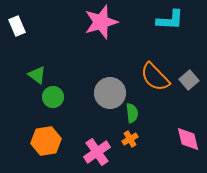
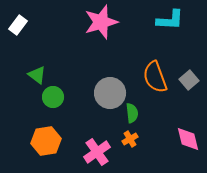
white rectangle: moved 1 px right, 1 px up; rotated 60 degrees clockwise
orange semicircle: rotated 24 degrees clockwise
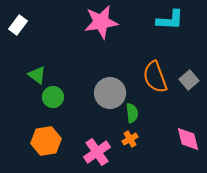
pink star: rotated 8 degrees clockwise
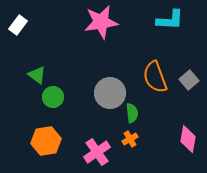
pink diamond: rotated 24 degrees clockwise
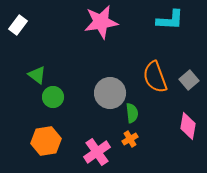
pink diamond: moved 13 px up
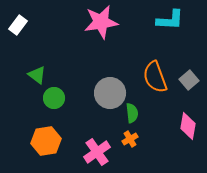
green circle: moved 1 px right, 1 px down
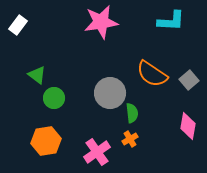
cyan L-shape: moved 1 px right, 1 px down
orange semicircle: moved 3 px left, 3 px up; rotated 36 degrees counterclockwise
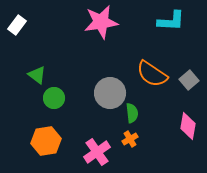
white rectangle: moved 1 px left
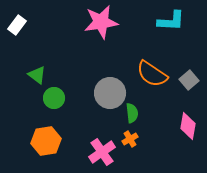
pink cross: moved 5 px right
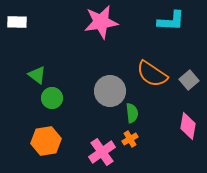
white rectangle: moved 3 px up; rotated 54 degrees clockwise
gray circle: moved 2 px up
green circle: moved 2 px left
